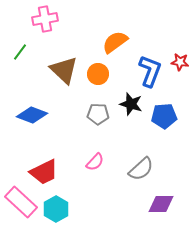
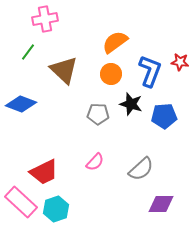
green line: moved 8 px right
orange circle: moved 13 px right
blue diamond: moved 11 px left, 11 px up
cyan hexagon: rotated 10 degrees clockwise
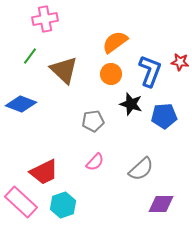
green line: moved 2 px right, 4 px down
gray pentagon: moved 5 px left, 7 px down; rotated 10 degrees counterclockwise
cyan hexagon: moved 7 px right, 4 px up
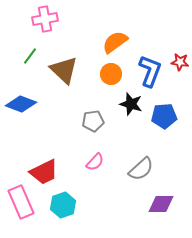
pink rectangle: rotated 24 degrees clockwise
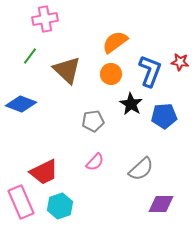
brown triangle: moved 3 px right
black star: rotated 15 degrees clockwise
cyan hexagon: moved 3 px left, 1 px down
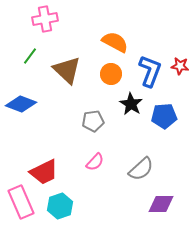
orange semicircle: rotated 64 degrees clockwise
red star: moved 4 px down
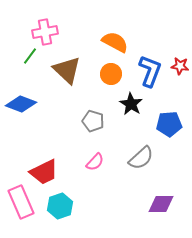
pink cross: moved 13 px down
blue pentagon: moved 5 px right, 8 px down
gray pentagon: rotated 25 degrees clockwise
gray semicircle: moved 11 px up
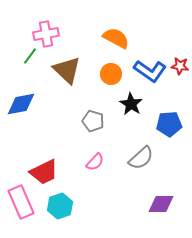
pink cross: moved 1 px right, 2 px down
orange semicircle: moved 1 px right, 4 px up
blue L-shape: rotated 104 degrees clockwise
blue diamond: rotated 32 degrees counterclockwise
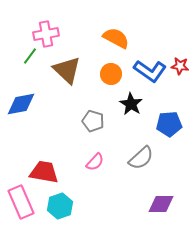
red trapezoid: rotated 144 degrees counterclockwise
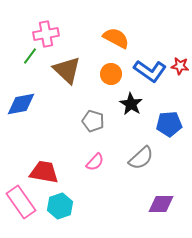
pink rectangle: rotated 12 degrees counterclockwise
